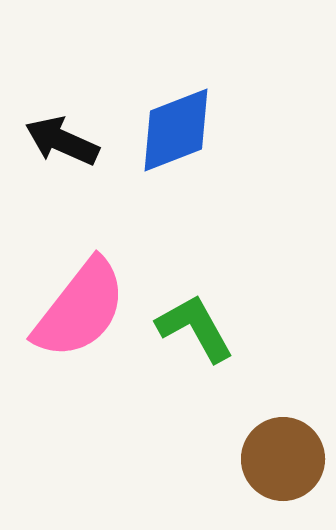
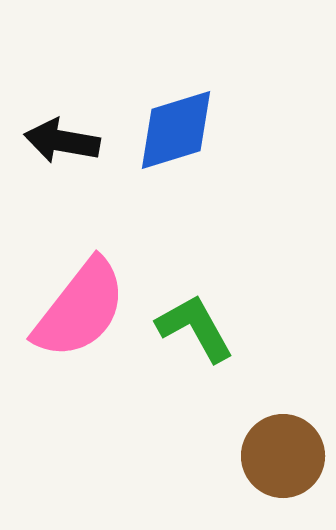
blue diamond: rotated 4 degrees clockwise
black arrow: rotated 14 degrees counterclockwise
brown circle: moved 3 px up
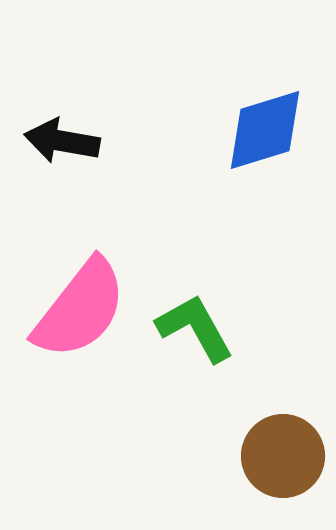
blue diamond: moved 89 px right
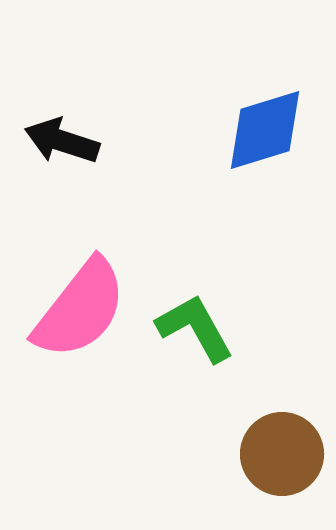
black arrow: rotated 8 degrees clockwise
brown circle: moved 1 px left, 2 px up
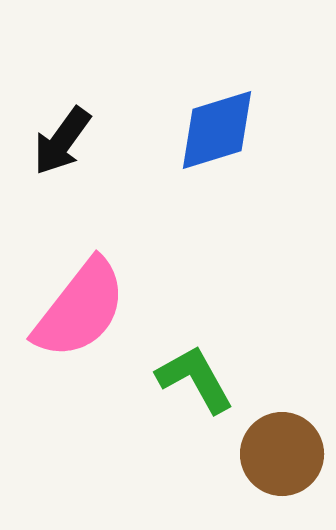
blue diamond: moved 48 px left
black arrow: rotated 72 degrees counterclockwise
green L-shape: moved 51 px down
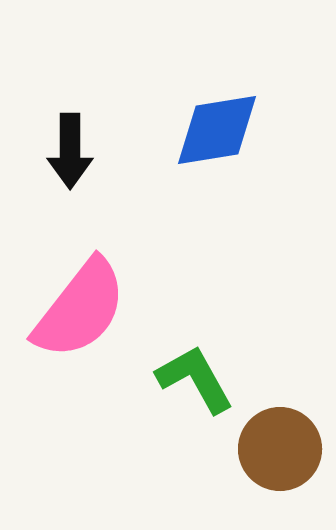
blue diamond: rotated 8 degrees clockwise
black arrow: moved 8 px right, 10 px down; rotated 36 degrees counterclockwise
brown circle: moved 2 px left, 5 px up
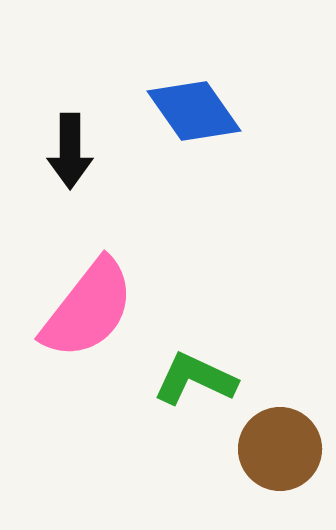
blue diamond: moved 23 px left, 19 px up; rotated 64 degrees clockwise
pink semicircle: moved 8 px right
green L-shape: rotated 36 degrees counterclockwise
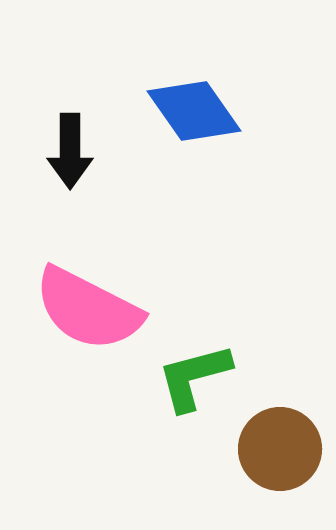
pink semicircle: rotated 79 degrees clockwise
green L-shape: moved 1 px left, 2 px up; rotated 40 degrees counterclockwise
